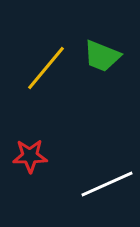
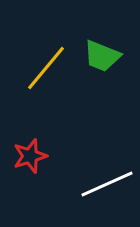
red star: rotated 16 degrees counterclockwise
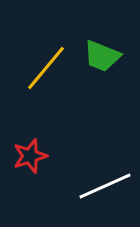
white line: moved 2 px left, 2 px down
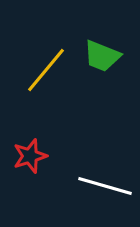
yellow line: moved 2 px down
white line: rotated 40 degrees clockwise
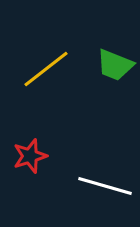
green trapezoid: moved 13 px right, 9 px down
yellow line: moved 1 px up; rotated 12 degrees clockwise
